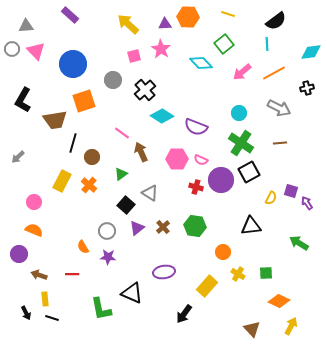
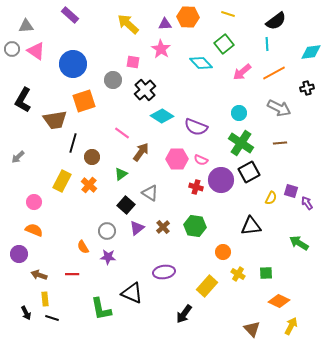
pink triangle at (36, 51): rotated 12 degrees counterclockwise
pink square at (134, 56): moved 1 px left, 6 px down; rotated 24 degrees clockwise
brown arrow at (141, 152): rotated 60 degrees clockwise
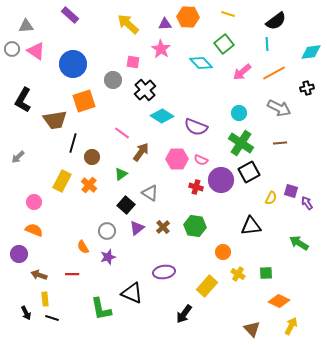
purple star at (108, 257): rotated 21 degrees counterclockwise
